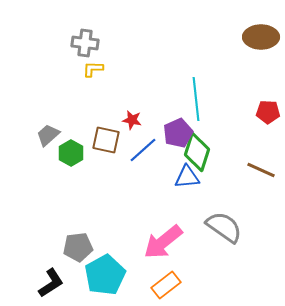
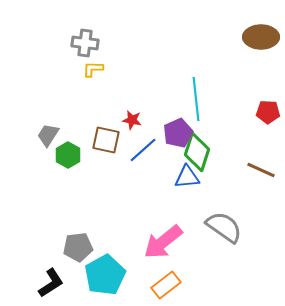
gray trapezoid: rotated 15 degrees counterclockwise
green hexagon: moved 3 px left, 2 px down
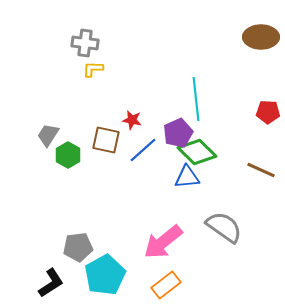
green diamond: rotated 63 degrees counterclockwise
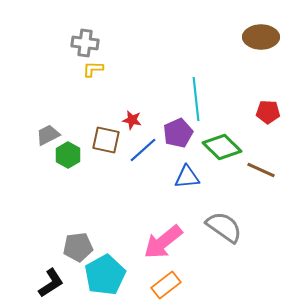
gray trapezoid: rotated 30 degrees clockwise
green diamond: moved 25 px right, 5 px up
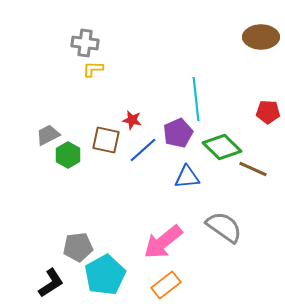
brown line: moved 8 px left, 1 px up
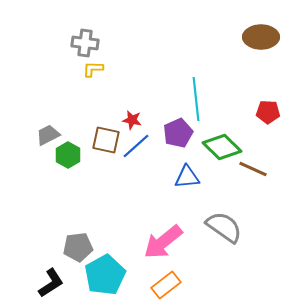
blue line: moved 7 px left, 4 px up
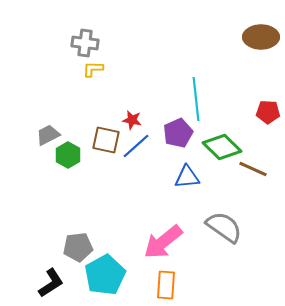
orange rectangle: rotated 48 degrees counterclockwise
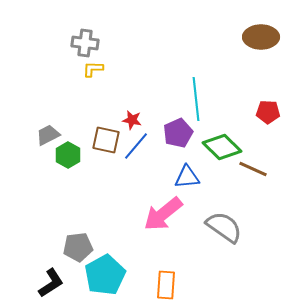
blue line: rotated 8 degrees counterclockwise
pink arrow: moved 28 px up
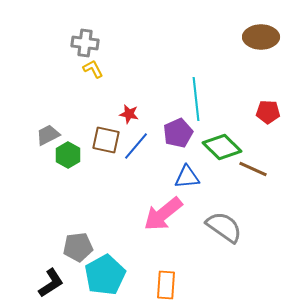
yellow L-shape: rotated 60 degrees clockwise
red star: moved 3 px left, 6 px up
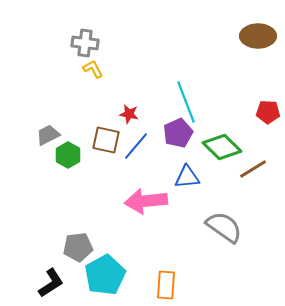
brown ellipse: moved 3 px left, 1 px up
cyan line: moved 10 px left, 3 px down; rotated 15 degrees counterclockwise
brown line: rotated 56 degrees counterclockwise
pink arrow: moved 17 px left, 13 px up; rotated 33 degrees clockwise
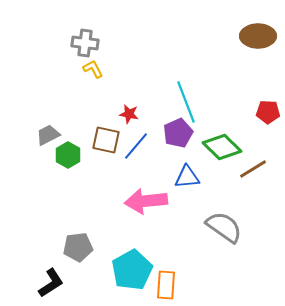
cyan pentagon: moved 27 px right, 5 px up
